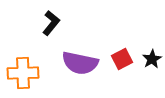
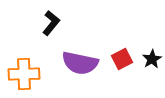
orange cross: moved 1 px right, 1 px down
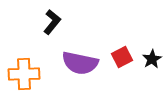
black L-shape: moved 1 px right, 1 px up
red square: moved 2 px up
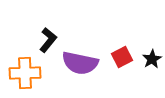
black L-shape: moved 4 px left, 18 px down
orange cross: moved 1 px right, 1 px up
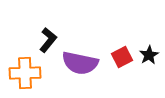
black star: moved 3 px left, 4 px up
